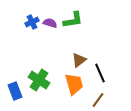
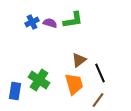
blue rectangle: rotated 30 degrees clockwise
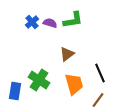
blue cross: rotated 16 degrees counterclockwise
brown triangle: moved 12 px left, 6 px up
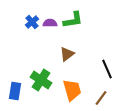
purple semicircle: rotated 16 degrees counterclockwise
black line: moved 7 px right, 4 px up
green cross: moved 2 px right
orange trapezoid: moved 2 px left, 6 px down
brown line: moved 3 px right, 2 px up
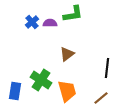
green L-shape: moved 6 px up
black line: moved 1 px up; rotated 30 degrees clockwise
orange trapezoid: moved 5 px left, 1 px down
brown line: rotated 14 degrees clockwise
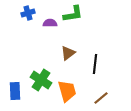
blue cross: moved 4 px left, 9 px up; rotated 24 degrees clockwise
brown triangle: moved 1 px right, 1 px up
black line: moved 12 px left, 4 px up
blue rectangle: rotated 12 degrees counterclockwise
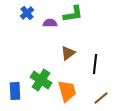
blue cross: moved 1 px left; rotated 24 degrees counterclockwise
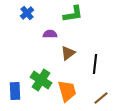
purple semicircle: moved 11 px down
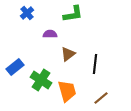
brown triangle: moved 1 px down
blue rectangle: moved 24 px up; rotated 54 degrees clockwise
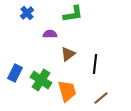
blue rectangle: moved 6 px down; rotated 24 degrees counterclockwise
